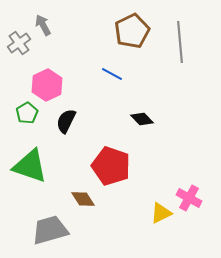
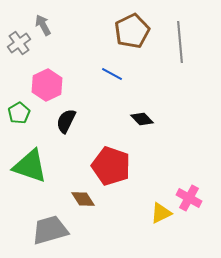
green pentagon: moved 8 px left
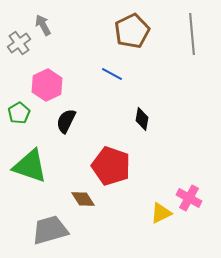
gray line: moved 12 px right, 8 px up
black diamond: rotated 55 degrees clockwise
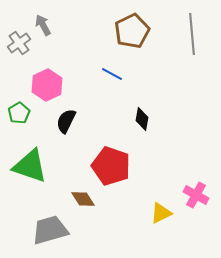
pink cross: moved 7 px right, 3 px up
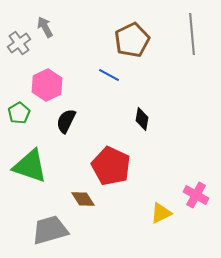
gray arrow: moved 2 px right, 2 px down
brown pentagon: moved 9 px down
blue line: moved 3 px left, 1 px down
red pentagon: rotated 6 degrees clockwise
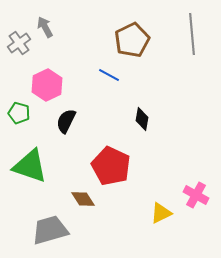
green pentagon: rotated 25 degrees counterclockwise
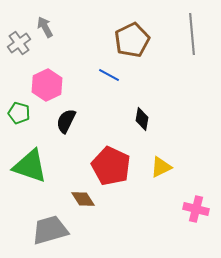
pink cross: moved 14 px down; rotated 15 degrees counterclockwise
yellow triangle: moved 46 px up
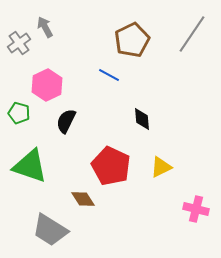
gray line: rotated 39 degrees clockwise
black diamond: rotated 15 degrees counterclockwise
gray trapezoid: rotated 132 degrees counterclockwise
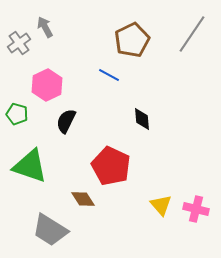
green pentagon: moved 2 px left, 1 px down
yellow triangle: moved 38 px down; rotated 45 degrees counterclockwise
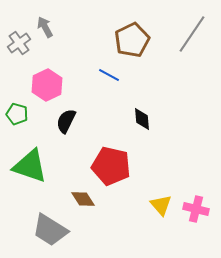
red pentagon: rotated 12 degrees counterclockwise
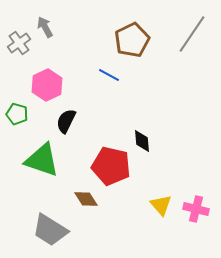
black diamond: moved 22 px down
green triangle: moved 12 px right, 6 px up
brown diamond: moved 3 px right
